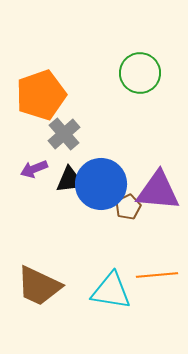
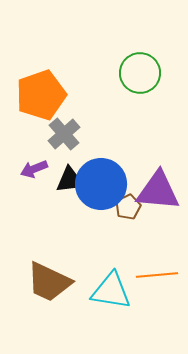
brown trapezoid: moved 10 px right, 4 px up
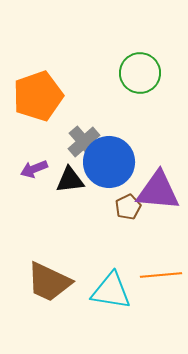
orange pentagon: moved 3 px left, 1 px down
gray cross: moved 20 px right, 8 px down
blue circle: moved 8 px right, 22 px up
orange line: moved 4 px right
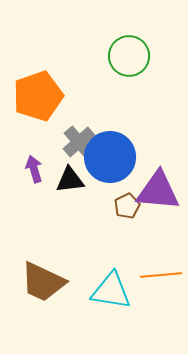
green circle: moved 11 px left, 17 px up
gray cross: moved 5 px left
blue circle: moved 1 px right, 5 px up
purple arrow: rotated 96 degrees clockwise
brown pentagon: moved 1 px left, 1 px up
brown trapezoid: moved 6 px left
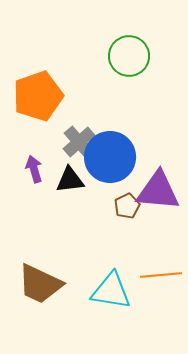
brown trapezoid: moved 3 px left, 2 px down
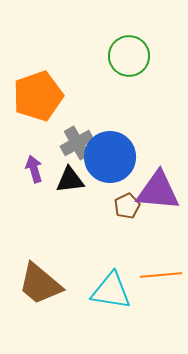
gray cross: moved 2 px left, 1 px down; rotated 12 degrees clockwise
brown trapezoid: rotated 15 degrees clockwise
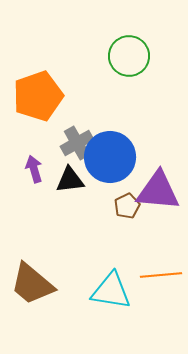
brown trapezoid: moved 8 px left
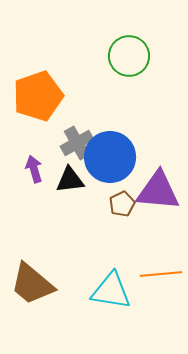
brown pentagon: moved 5 px left, 2 px up
orange line: moved 1 px up
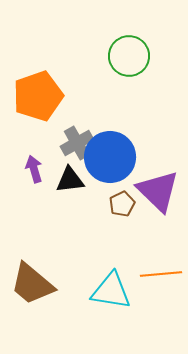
purple triangle: rotated 39 degrees clockwise
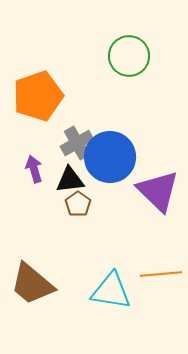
brown pentagon: moved 44 px left; rotated 10 degrees counterclockwise
